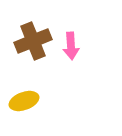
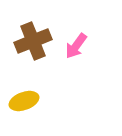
pink arrow: moved 5 px right; rotated 40 degrees clockwise
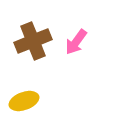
pink arrow: moved 4 px up
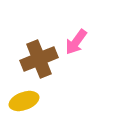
brown cross: moved 6 px right, 18 px down
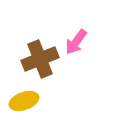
brown cross: moved 1 px right
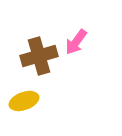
brown cross: moved 1 px left, 3 px up; rotated 6 degrees clockwise
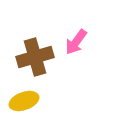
brown cross: moved 4 px left, 1 px down
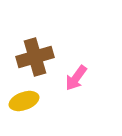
pink arrow: moved 36 px down
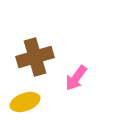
yellow ellipse: moved 1 px right, 1 px down
